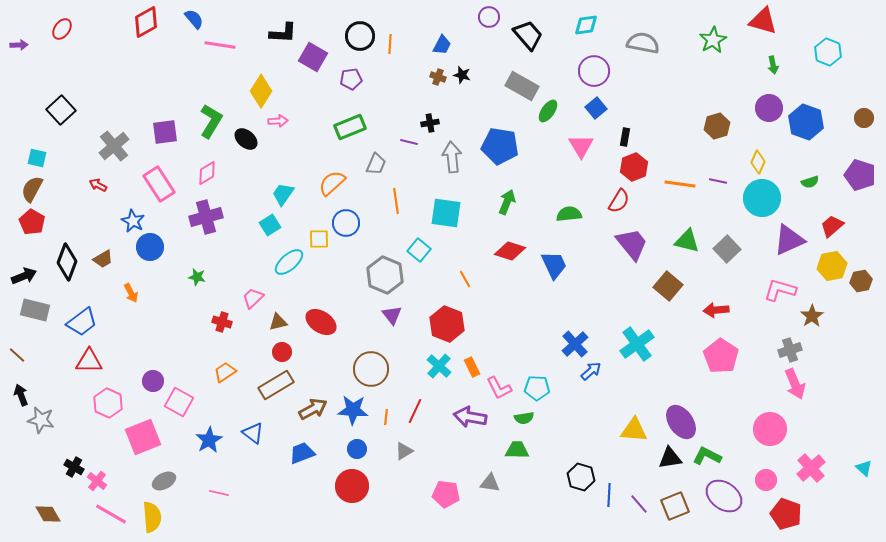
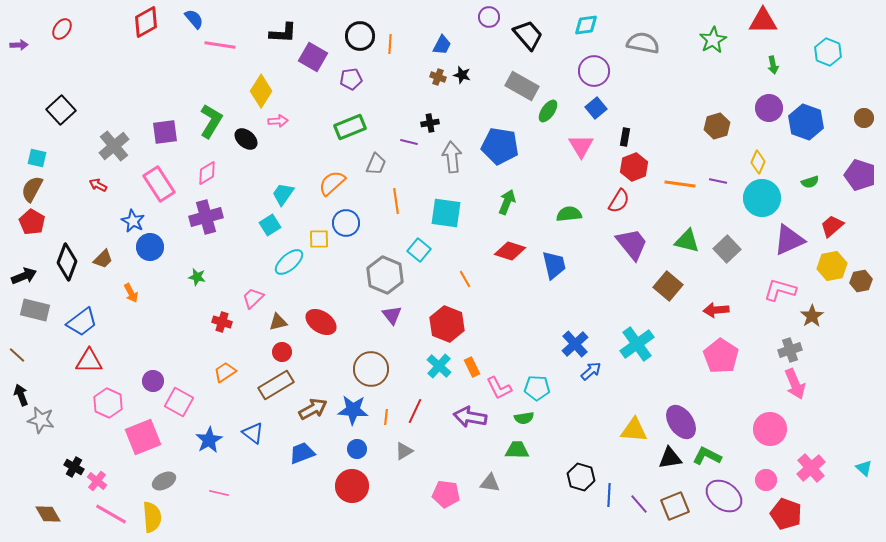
red triangle at (763, 21): rotated 16 degrees counterclockwise
brown trapezoid at (103, 259): rotated 15 degrees counterclockwise
blue trapezoid at (554, 265): rotated 12 degrees clockwise
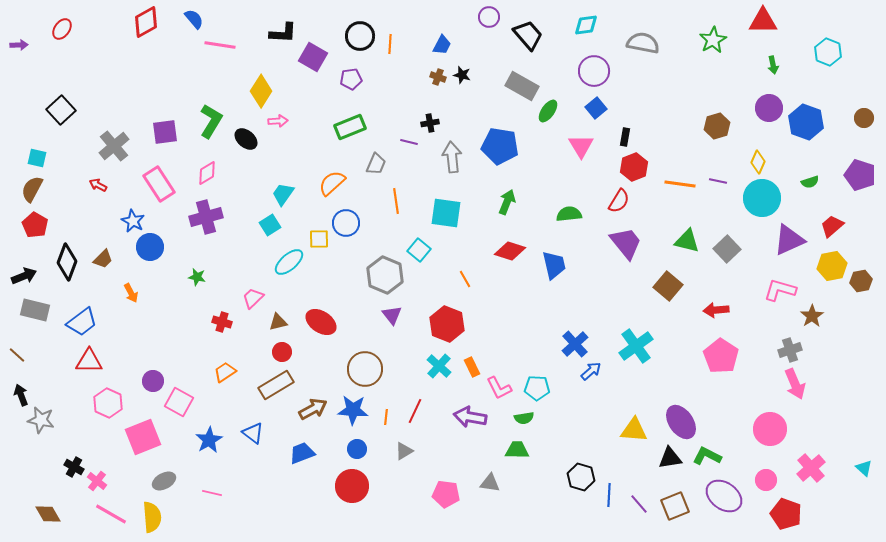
red pentagon at (32, 222): moved 3 px right, 3 px down
purple trapezoid at (632, 244): moved 6 px left, 1 px up
cyan cross at (637, 344): moved 1 px left, 2 px down
brown circle at (371, 369): moved 6 px left
pink line at (219, 493): moved 7 px left
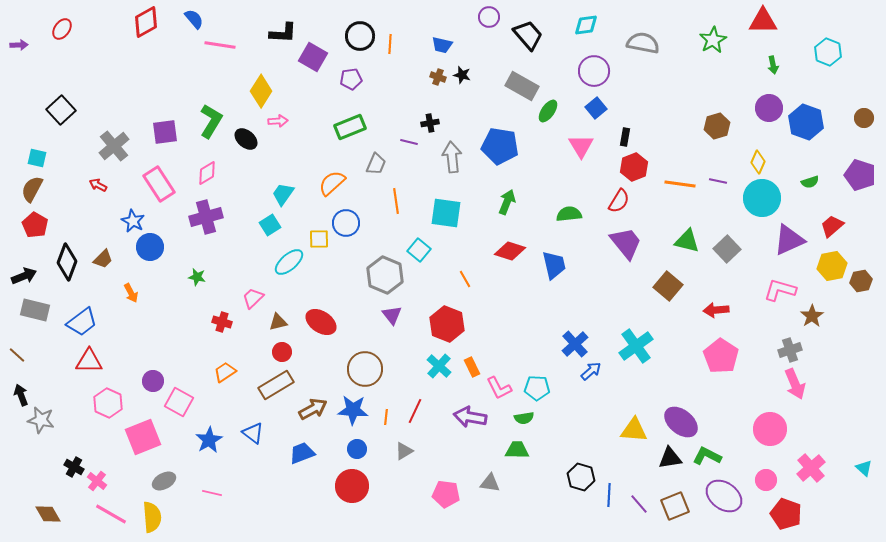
blue trapezoid at (442, 45): rotated 75 degrees clockwise
purple ellipse at (681, 422): rotated 16 degrees counterclockwise
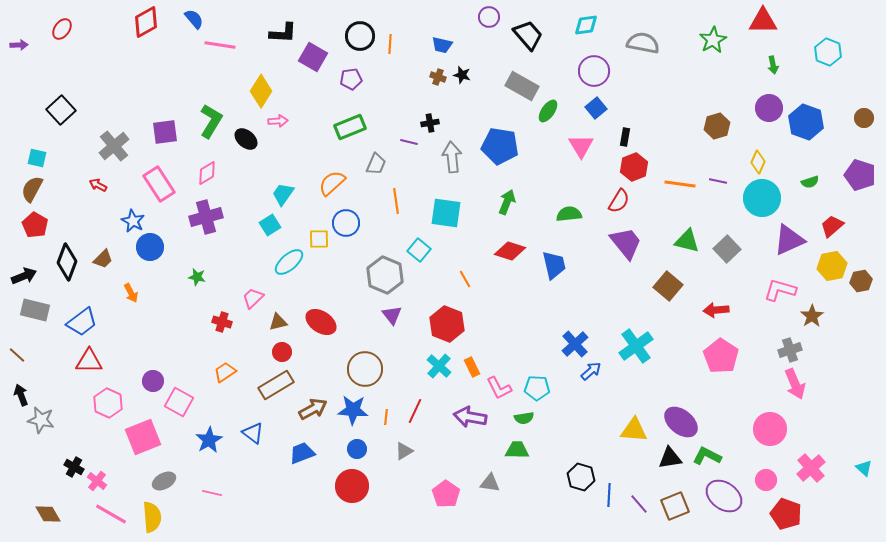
pink pentagon at (446, 494): rotated 28 degrees clockwise
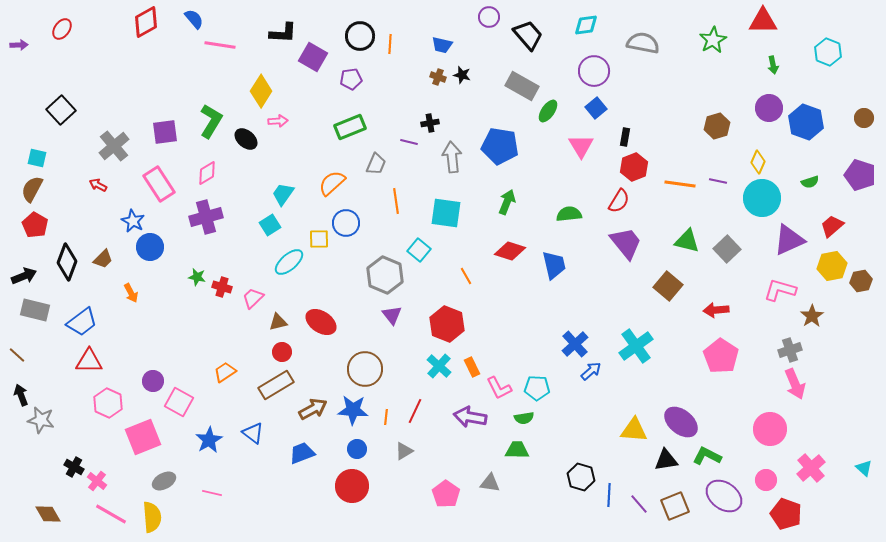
orange line at (465, 279): moved 1 px right, 3 px up
red cross at (222, 322): moved 35 px up
black triangle at (670, 458): moved 4 px left, 2 px down
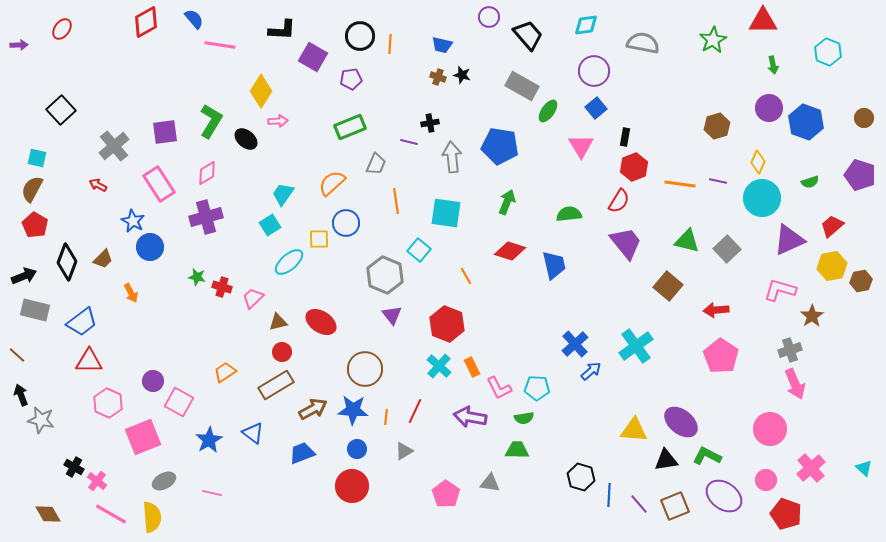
black L-shape at (283, 33): moved 1 px left, 3 px up
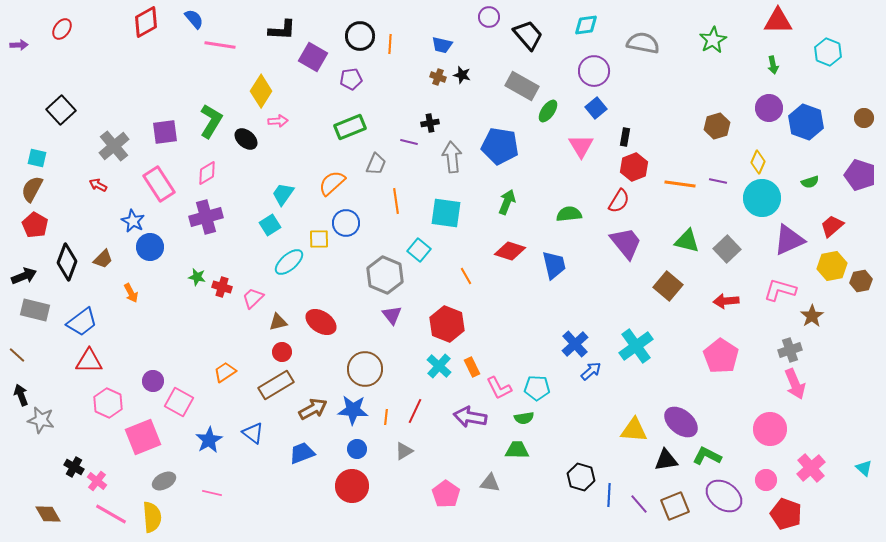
red triangle at (763, 21): moved 15 px right
red arrow at (716, 310): moved 10 px right, 9 px up
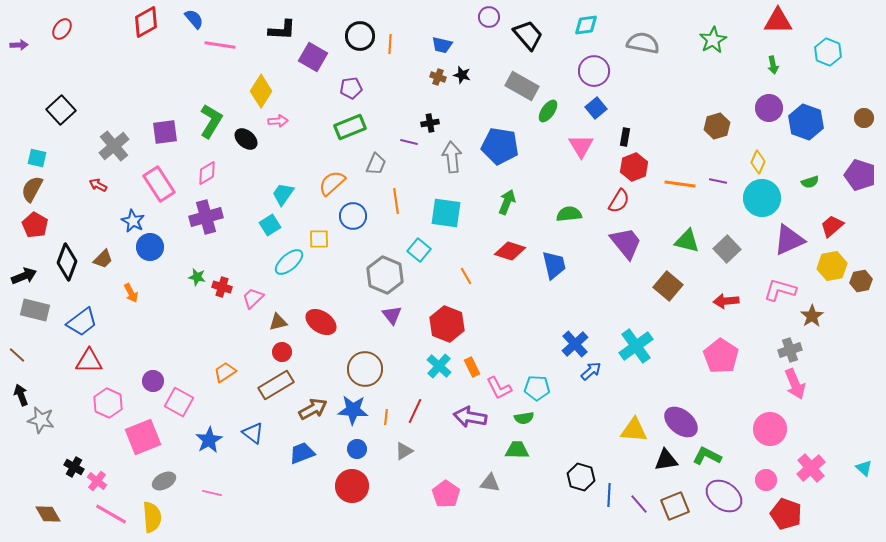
purple pentagon at (351, 79): moved 9 px down
blue circle at (346, 223): moved 7 px right, 7 px up
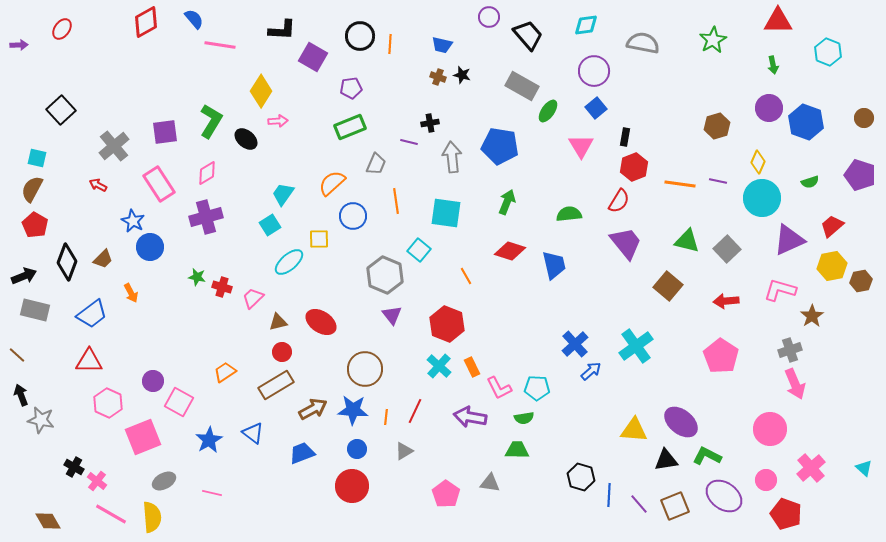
blue trapezoid at (82, 322): moved 10 px right, 8 px up
brown diamond at (48, 514): moved 7 px down
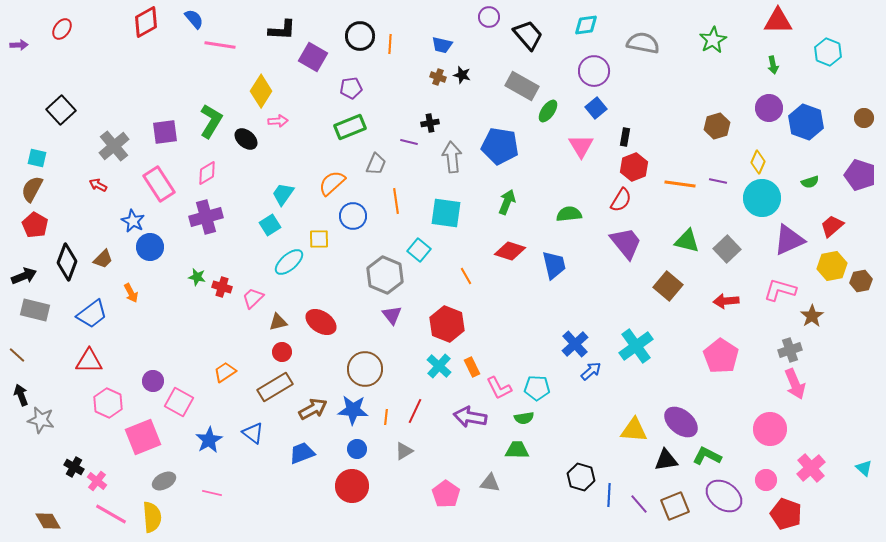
red semicircle at (619, 201): moved 2 px right, 1 px up
brown rectangle at (276, 385): moved 1 px left, 2 px down
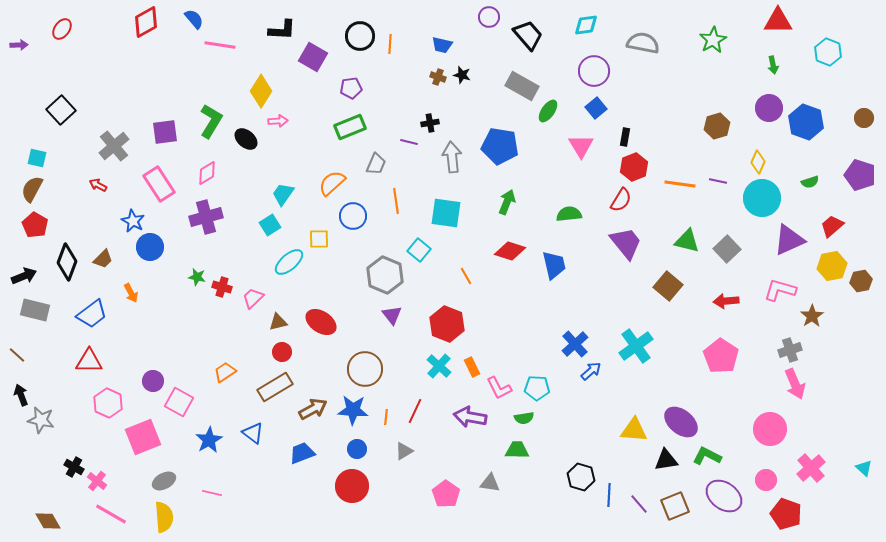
yellow semicircle at (152, 517): moved 12 px right
